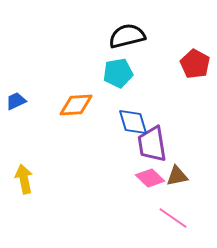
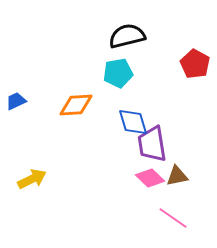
yellow arrow: moved 8 px right; rotated 76 degrees clockwise
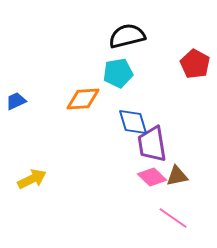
orange diamond: moved 7 px right, 6 px up
pink diamond: moved 2 px right, 1 px up
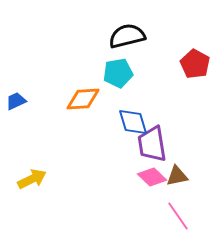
pink line: moved 5 px right, 2 px up; rotated 20 degrees clockwise
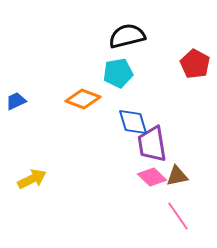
orange diamond: rotated 24 degrees clockwise
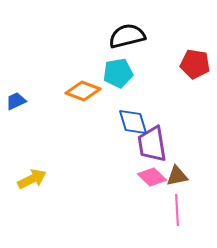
red pentagon: rotated 20 degrees counterclockwise
orange diamond: moved 8 px up
pink line: moved 1 px left, 6 px up; rotated 32 degrees clockwise
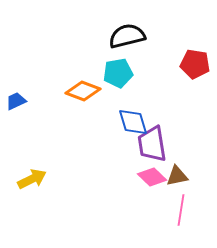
pink line: moved 4 px right; rotated 12 degrees clockwise
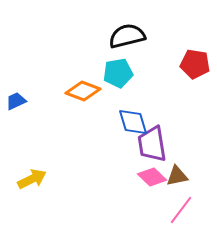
pink line: rotated 28 degrees clockwise
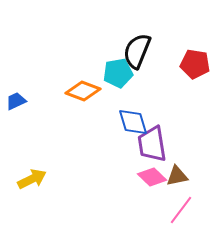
black semicircle: moved 10 px right, 15 px down; rotated 54 degrees counterclockwise
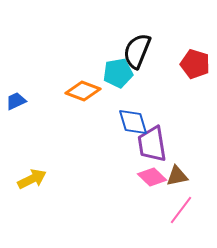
red pentagon: rotated 8 degrees clockwise
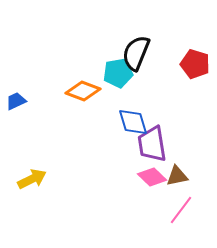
black semicircle: moved 1 px left, 2 px down
